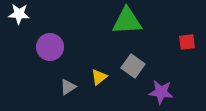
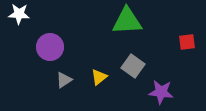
gray triangle: moved 4 px left, 7 px up
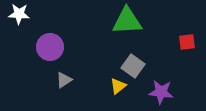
yellow triangle: moved 19 px right, 9 px down
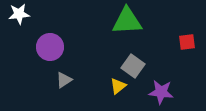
white star: rotated 10 degrees counterclockwise
